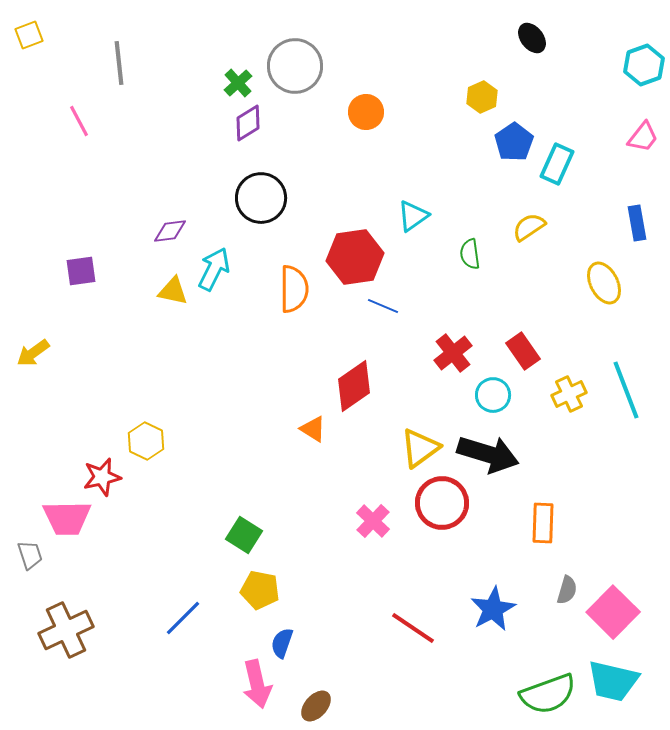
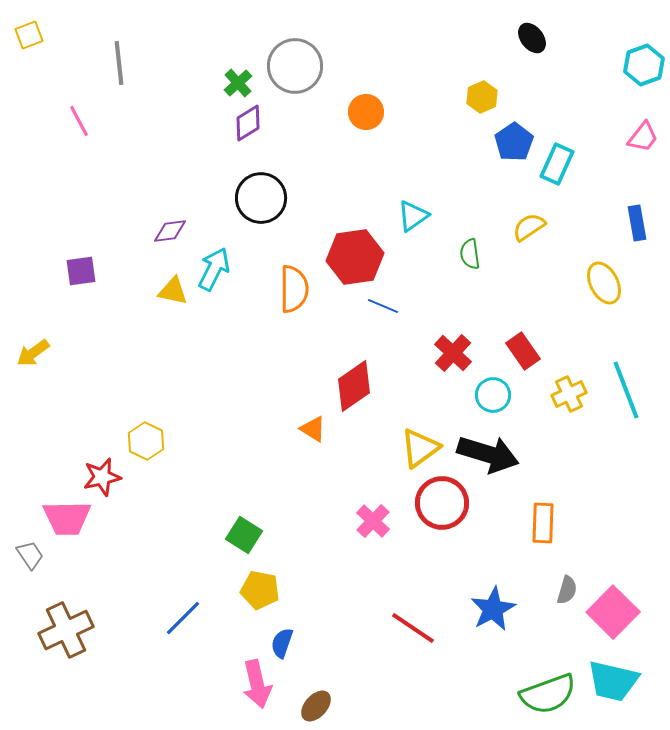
red cross at (453, 353): rotated 9 degrees counterclockwise
gray trapezoid at (30, 555): rotated 16 degrees counterclockwise
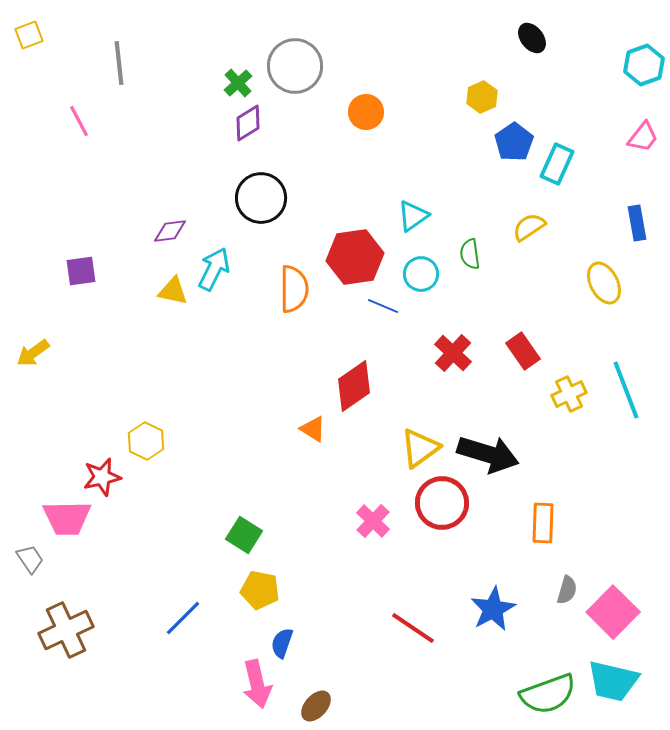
cyan circle at (493, 395): moved 72 px left, 121 px up
gray trapezoid at (30, 555): moved 4 px down
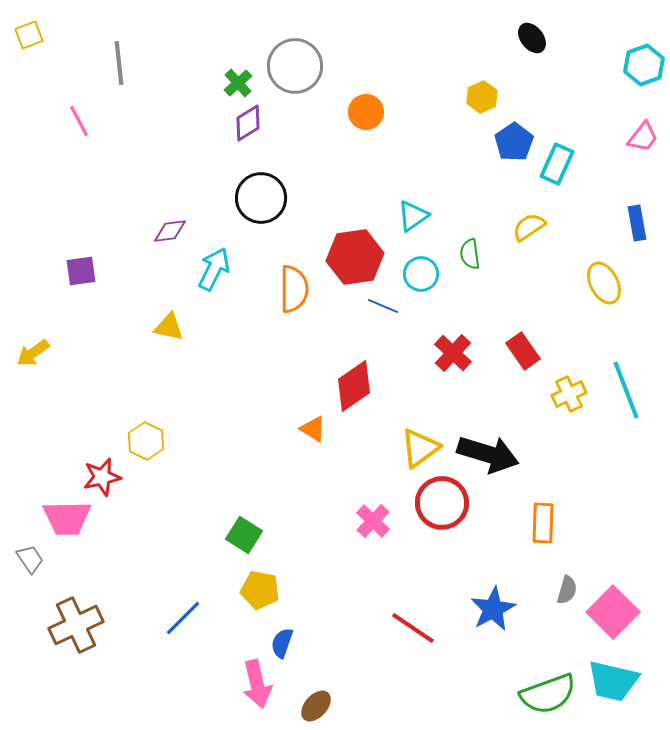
yellow triangle at (173, 291): moved 4 px left, 36 px down
brown cross at (66, 630): moved 10 px right, 5 px up
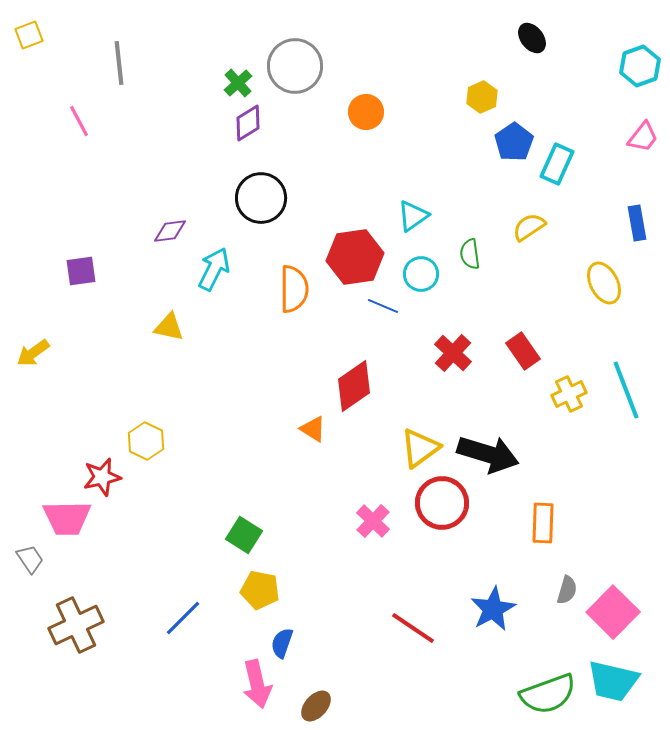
cyan hexagon at (644, 65): moved 4 px left, 1 px down
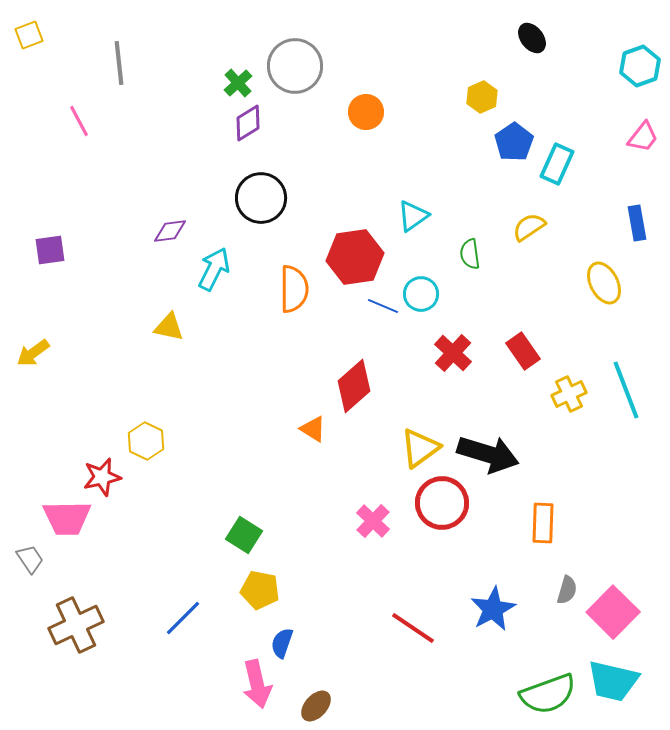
purple square at (81, 271): moved 31 px left, 21 px up
cyan circle at (421, 274): moved 20 px down
red diamond at (354, 386): rotated 6 degrees counterclockwise
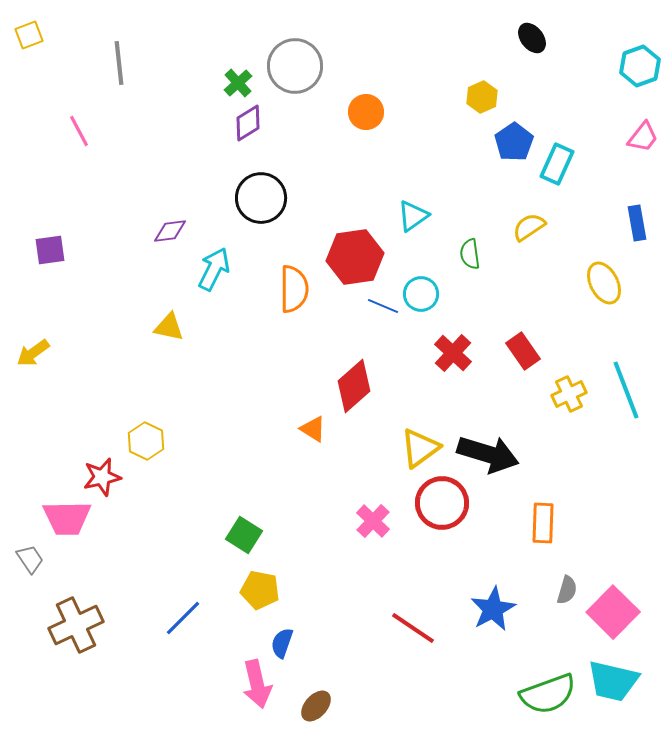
pink line at (79, 121): moved 10 px down
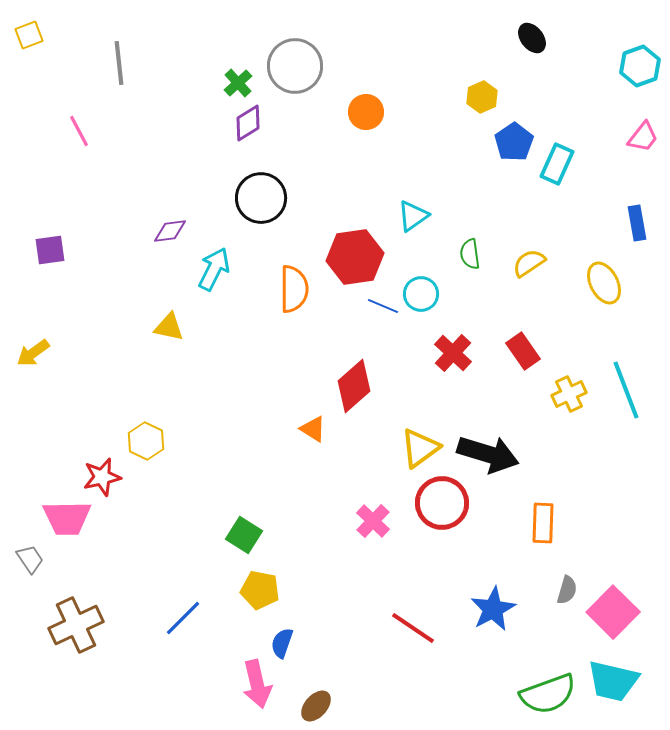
yellow semicircle at (529, 227): moved 36 px down
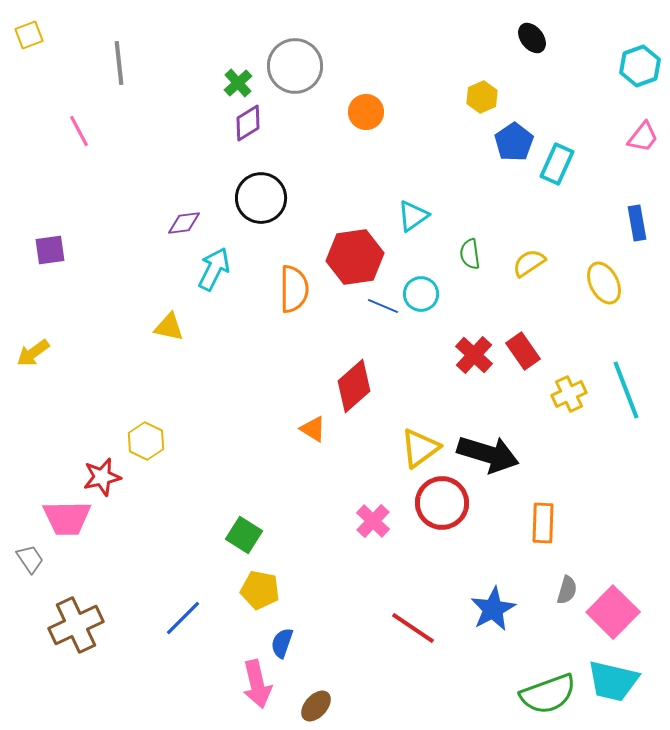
purple diamond at (170, 231): moved 14 px right, 8 px up
red cross at (453, 353): moved 21 px right, 2 px down
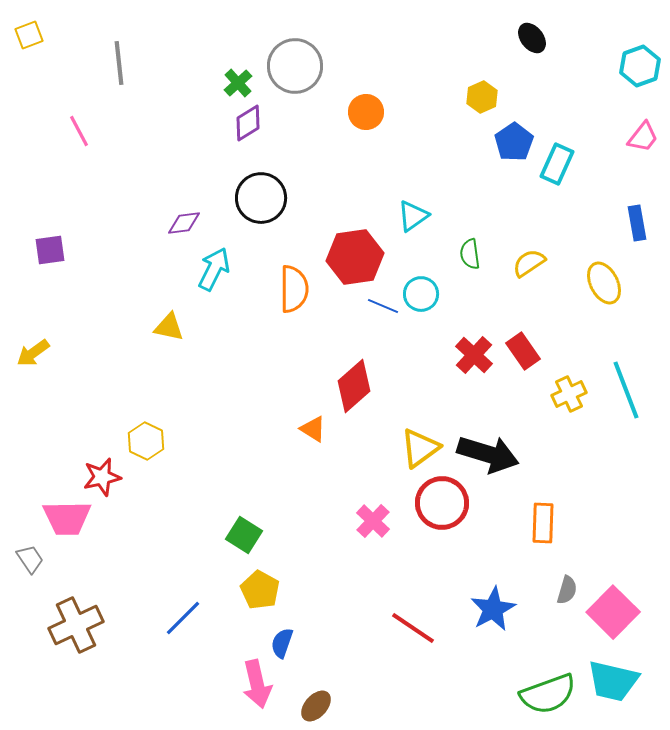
yellow pentagon at (260, 590): rotated 18 degrees clockwise
